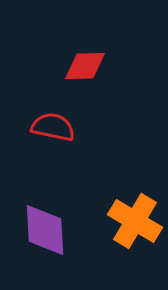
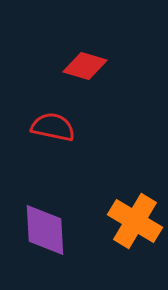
red diamond: rotated 18 degrees clockwise
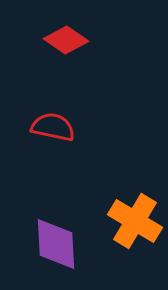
red diamond: moved 19 px left, 26 px up; rotated 18 degrees clockwise
purple diamond: moved 11 px right, 14 px down
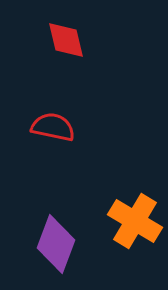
red diamond: rotated 42 degrees clockwise
purple diamond: rotated 24 degrees clockwise
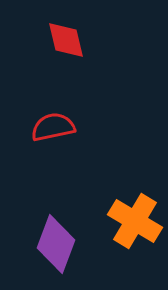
red semicircle: rotated 24 degrees counterclockwise
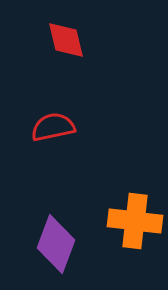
orange cross: rotated 24 degrees counterclockwise
